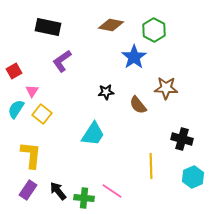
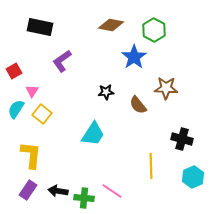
black rectangle: moved 8 px left
black arrow: rotated 42 degrees counterclockwise
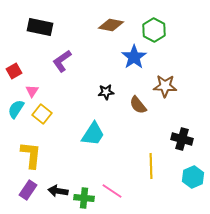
brown star: moved 1 px left, 2 px up
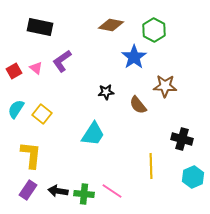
pink triangle: moved 4 px right, 23 px up; rotated 24 degrees counterclockwise
green cross: moved 4 px up
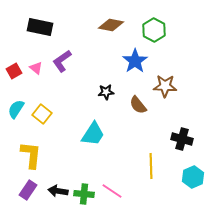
blue star: moved 1 px right, 4 px down
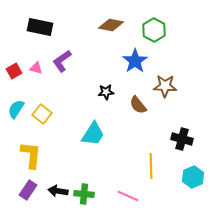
pink triangle: rotated 24 degrees counterclockwise
pink line: moved 16 px right, 5 px down; rotated 10 degrees counterclockwise
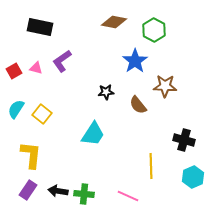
brown diamond: moved 3 px right, 3 px up
black cross: moved 2 px right, 1 px down
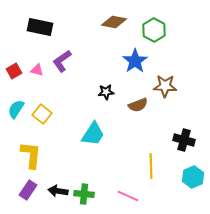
pink triangle: moved 1 px right, 2 px down
brown semicircle: rotated 72 degrees counterclockwise
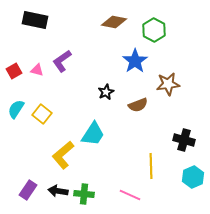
black rectangle: moved 5 px left, 7 px up
brown star: moved 3 px right, 2 px up; rotated 10 degrees counterclockwise
black star: rotated 21 degrees counterclockwise
yellow L-shape: moved 32 px right; rotated 136 degrees counterclockwise
pink line: moved 2 px right, 1 px up
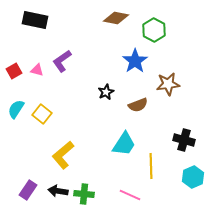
brown diamond: moved 2 px right, 4 px up
cyan trapezoid: moved 31 px right, 10 px down
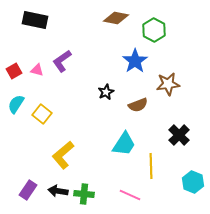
cyan semicircle: moved 5 px up
black cross: moved 5 px left, 5 px up; rotated 30 degrees clockwise
cyan hexagon: moved 5 px down; rotated 15 degrees counterclockwise
